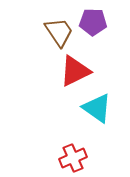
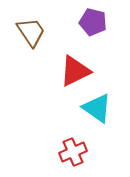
purple pentagon: rotated 12 degrees clockwise
brown trapezoid: moved 28 px left
red cross: moved 6 px up
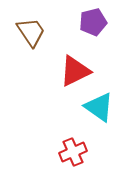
purple pentagon: rotated 28 degrees counterclockwise
cyan triangle: moved 2 px right, 1 px up
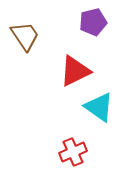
brown trapezoid: moved 6 px left, 4 px down
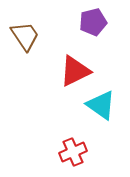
cyan triangle: moved 2 px right, 2 px up
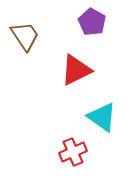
purple pentagon: moved 1 px left; rotated 28 degrees counterclockwise
red triangle: moved 1 px right, 1 px up
cyan triangle: moved 1 px right, 12 px down
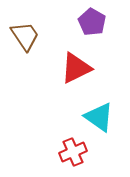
red triangle: moved 2 px up
cyan triangle: moved 3 px left
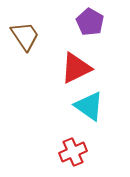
purple pentagon: moved 2 px left
cyan triangle: moved 10 px left, 11 px up
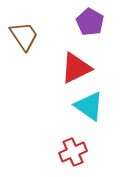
brown trapezoid: moved 1 px left
